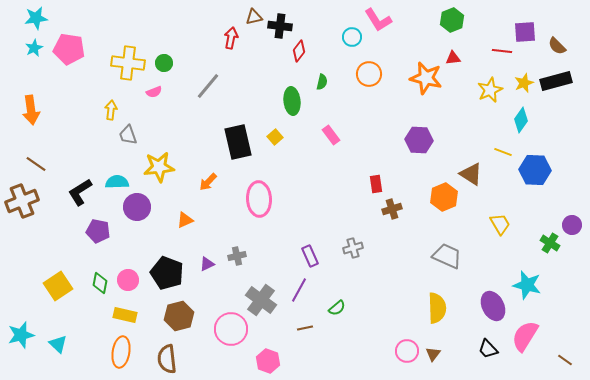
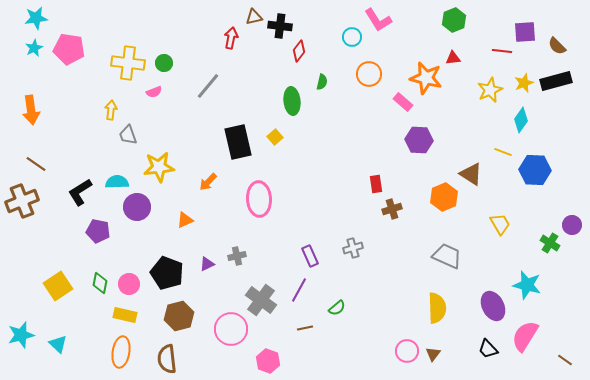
green hexagon at (452, 20): moved 2 px right
pink rectangle at (331, 135): moved 72 px right, 33 px up; rotated 12 degrees counterclockwise
pink circle at (128, 280): moved 1 px right, 4 px down
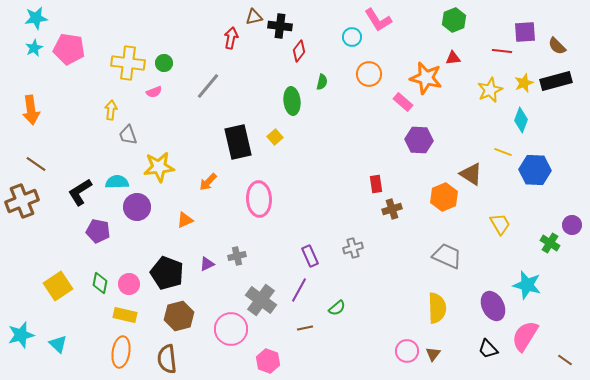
cyan diamond at (521, 120): rotated 15 degrees counterclockwise
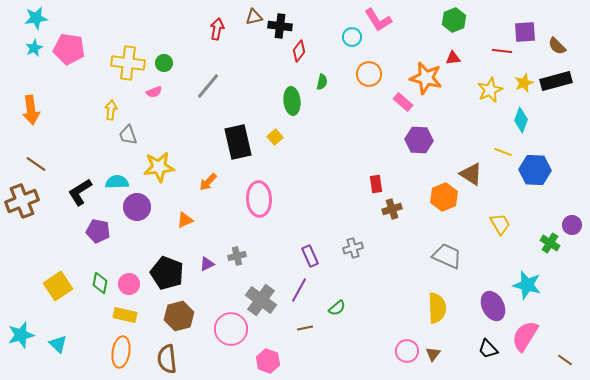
red arrow at (231, 38): moved 14 px left, 9 px up
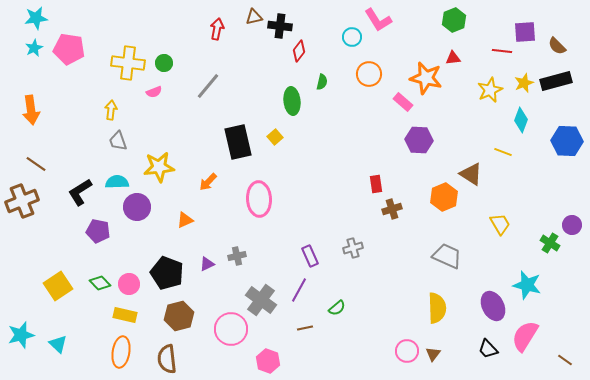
gray trapezoid at (128, 135): moved 10 px left, 6 px down
blue hexagon at (535, 170): moved 32 px right, 29 px up
green diamond at (100, 283): rotated 55 degrees counterclockwise
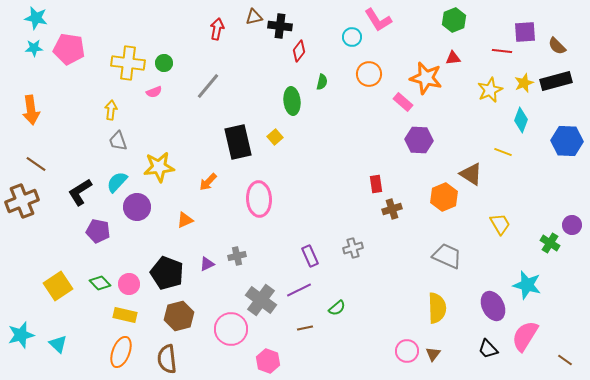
cyan star at (36, 18): rotated 20 degrees clockwise
cyan star at (34, 48): rotated 24 degrees clockwise
cyan semicircle at (117, 182): rotated 45 degrees counterclockwise
purple line at (299, 290): rotated 35 degrees clockwise
orange ellipse at (121, 352): rotated 12 degrees clockwise
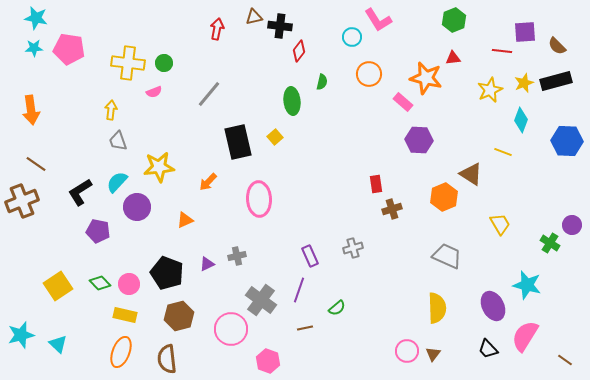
gray line at (208, 86): moved 1 px right, 8 px down
purple line at (299, 290): rotated 45 degrees counterclockwise
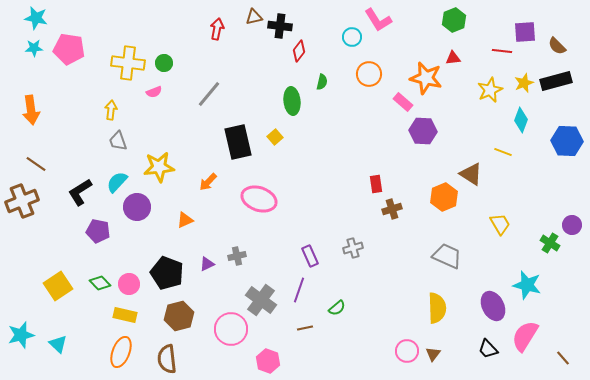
purple hexagon at (419, 140): moved 4 px right, 9 px up
pink ellipse at (259, 199): rotated 68 degrees counterclockwise
brown line at (565, 360): moved 2 px left, 2 px up; rotated 14 degrees clockwise
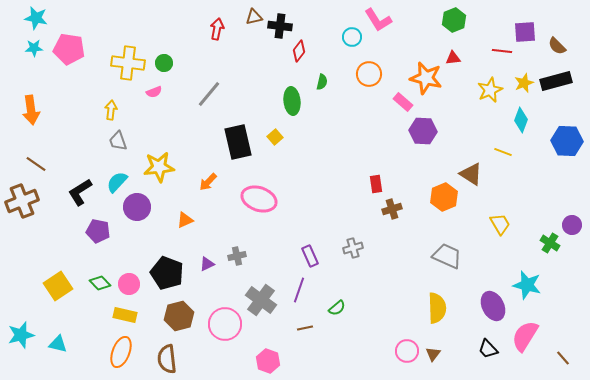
pink circle at (231, 329): moved 6 px left, 5 px up
cyan triangle at (58, 344): rotated 30 degrees counterclockwise
